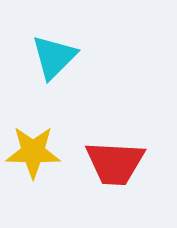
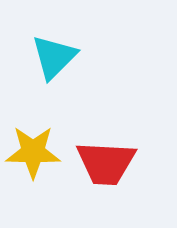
red trapezoid: moved 9 px left
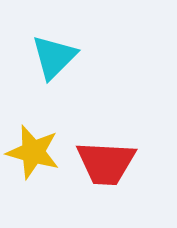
yellow star: rotated 14 degrees clockwise
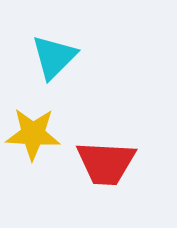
yellow star: moved 18 px up; rotated 12 degrees counterclockwise
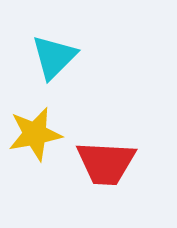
yellow star: moved 2 px right; rotated 14 degrees counterclockwise
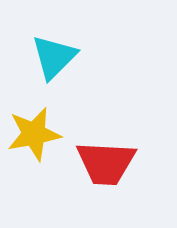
yellow star: moved 1 px left
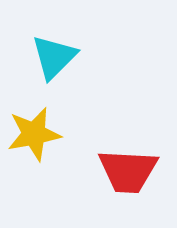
red trapezoid: moved 22 px right, 8 px down
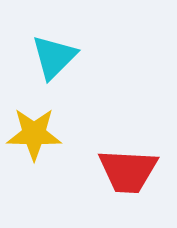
yellow star: rotated 12 degrees clockwise
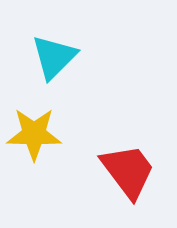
red trapezoid: rotated 130 degrees counterclockwise
